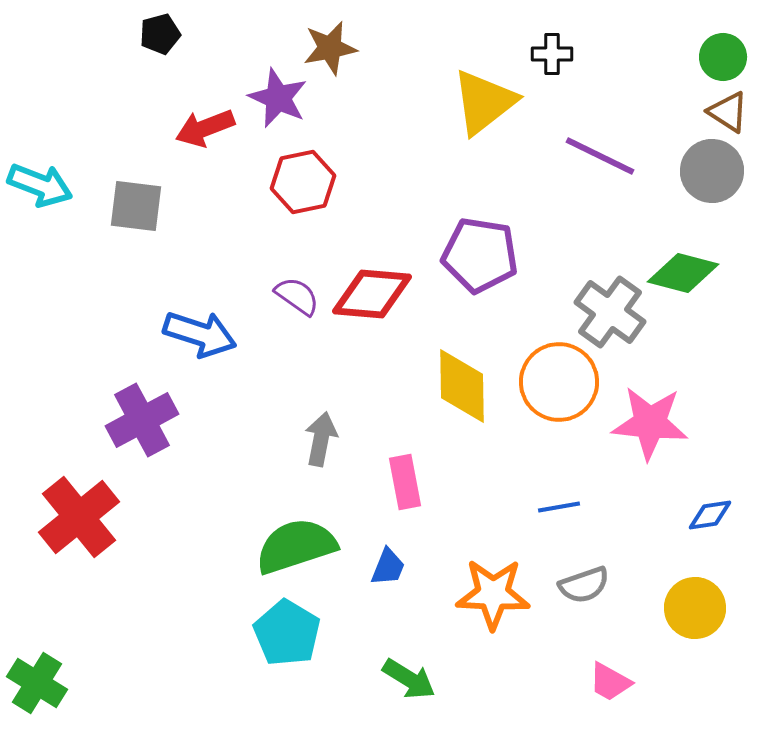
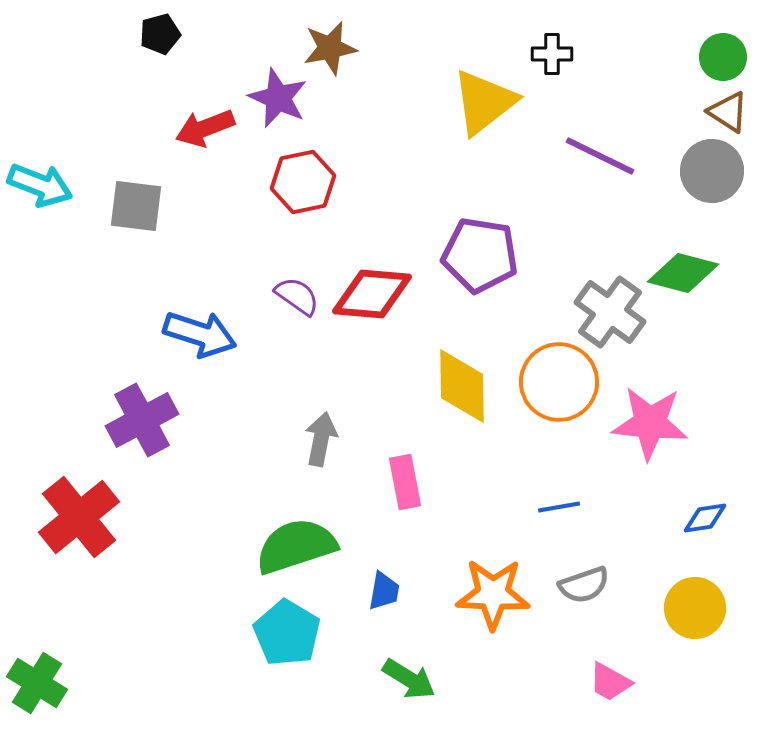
blue diamond: moved 5 px left, 3 px down
blue trapezoid: moved 4 px left, 24 px down; rotated 12 degrees counterclockwise
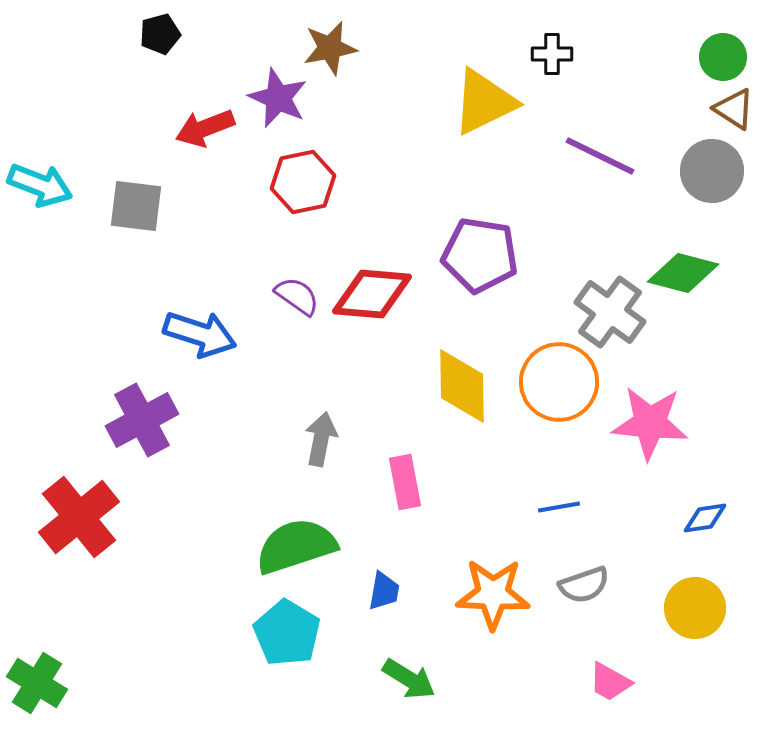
yellow triangle: rotated 12 degrees clockwise
brown triangle: moved 6 px right, 3 px up
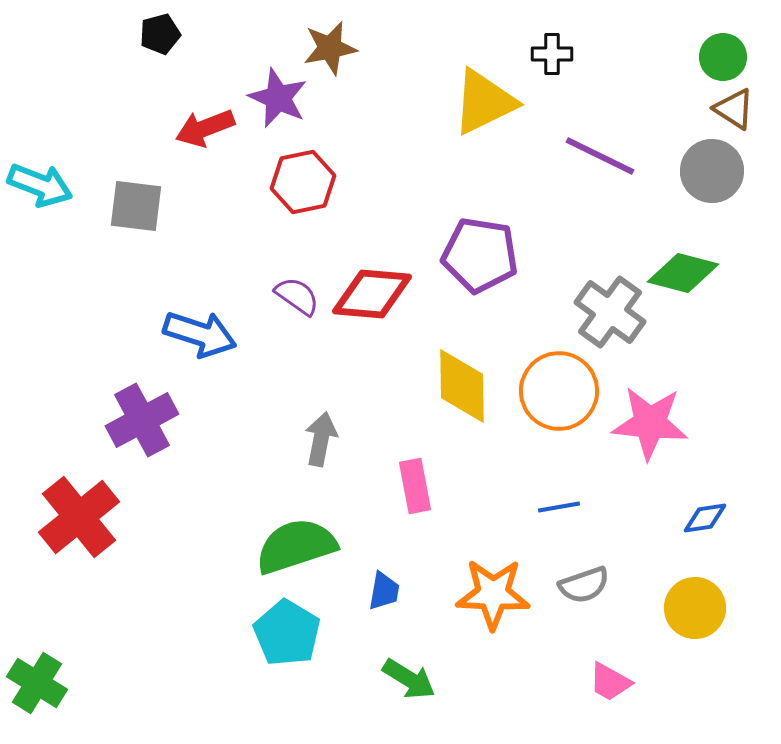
orange circle: moved 9 px down
pink rectangle: moved 10 px right, 4 px down
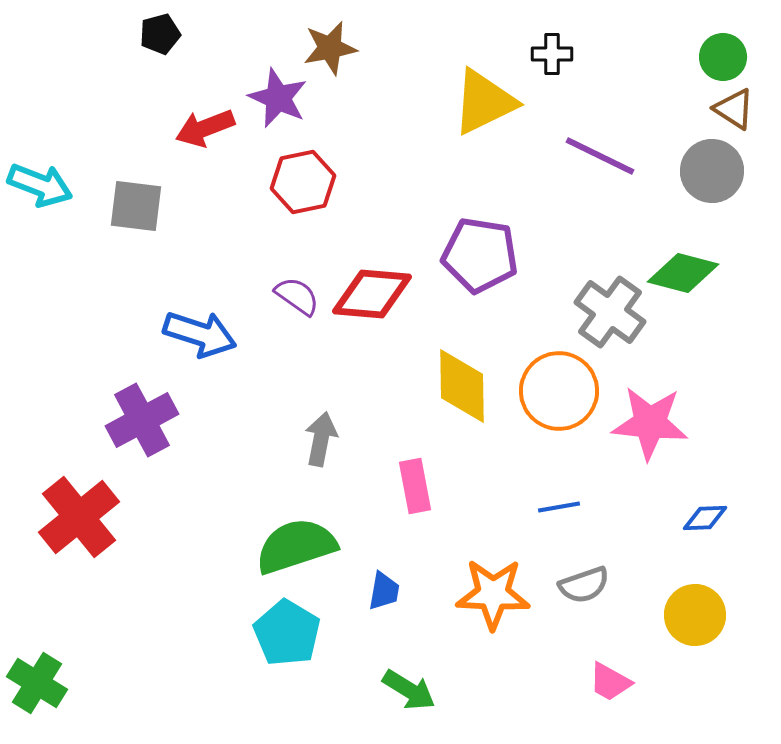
blue diamond: rotated 6 degrees clockwise
yellow circle: moved 7 px down
green arrow: moved 11 px down
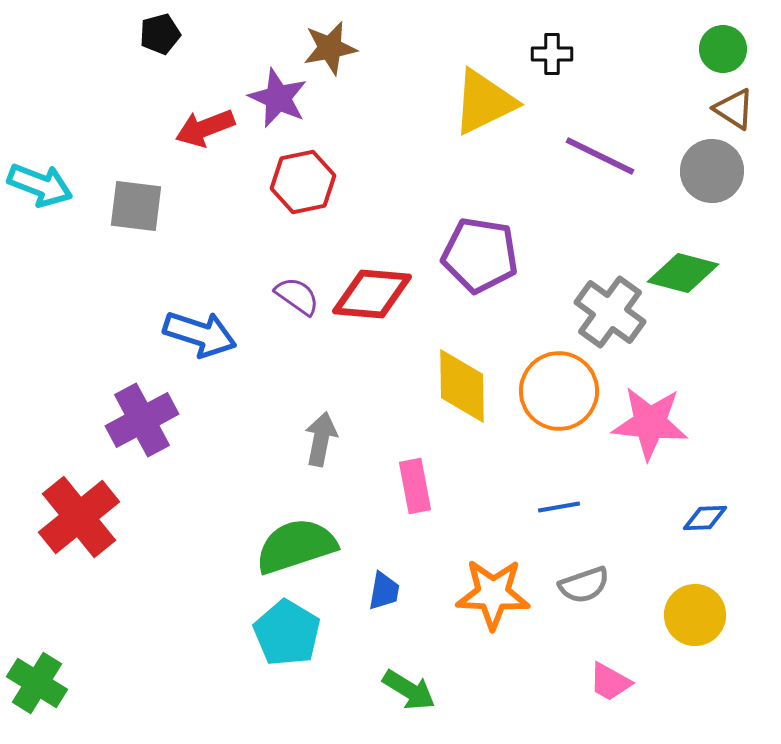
green circle: moved 8 px up
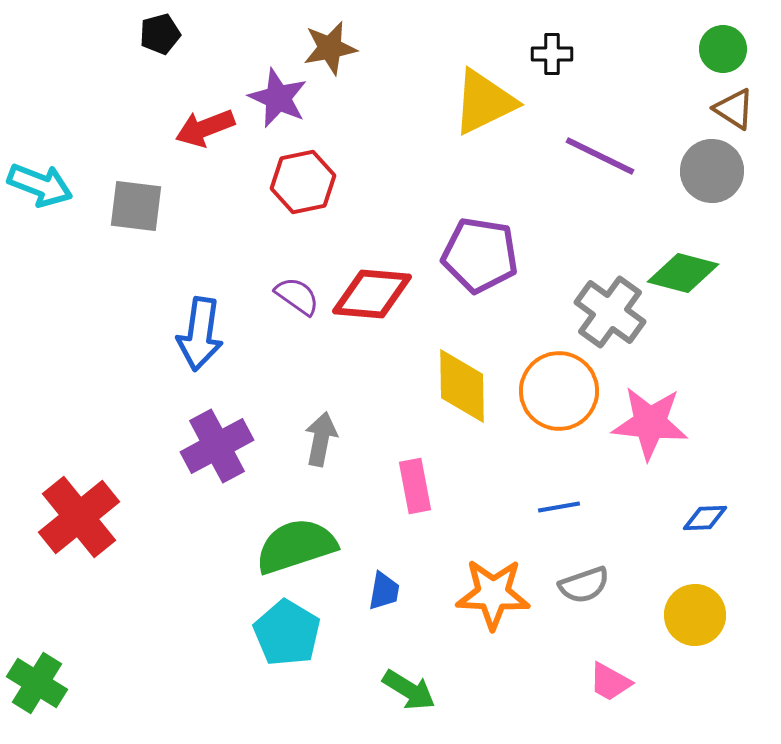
blue arrow: rotated 80 degrees clockwise
purple cross: moved 75 px right, 26 px down
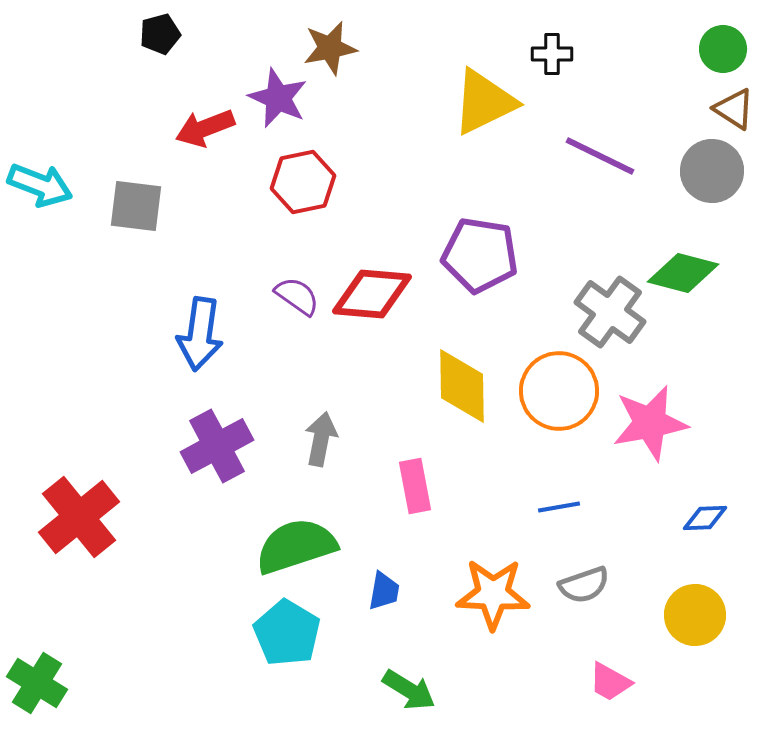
pink star: rotated 16 degrees counterclockwise
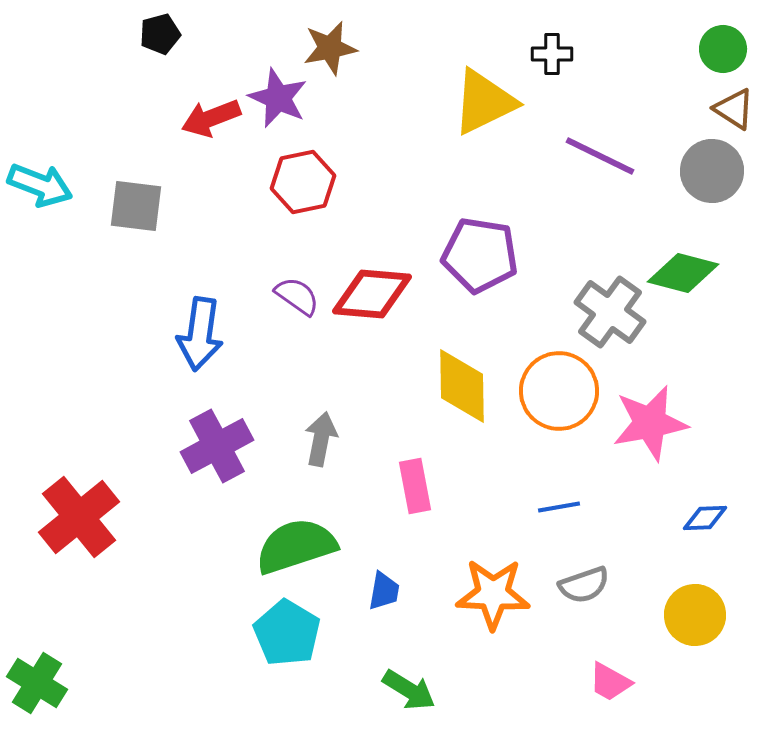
red arrow: moved 6 px right, 10 px up
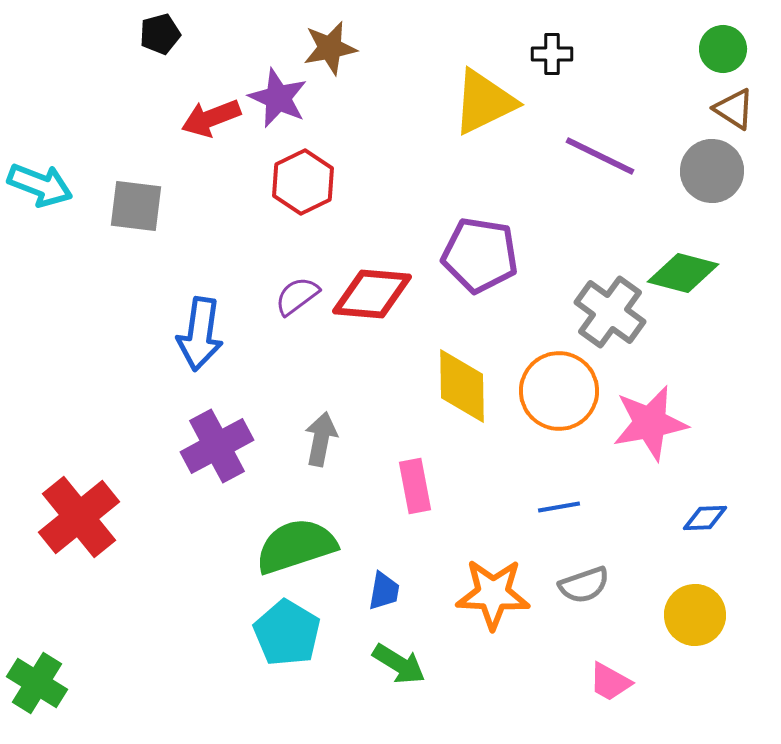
red hexagon: rotated 14 degrees counterclockwise
purple semicircle: rotated 72 degrees counterclockwise
green arrow: moved 10 px left, 26 px up
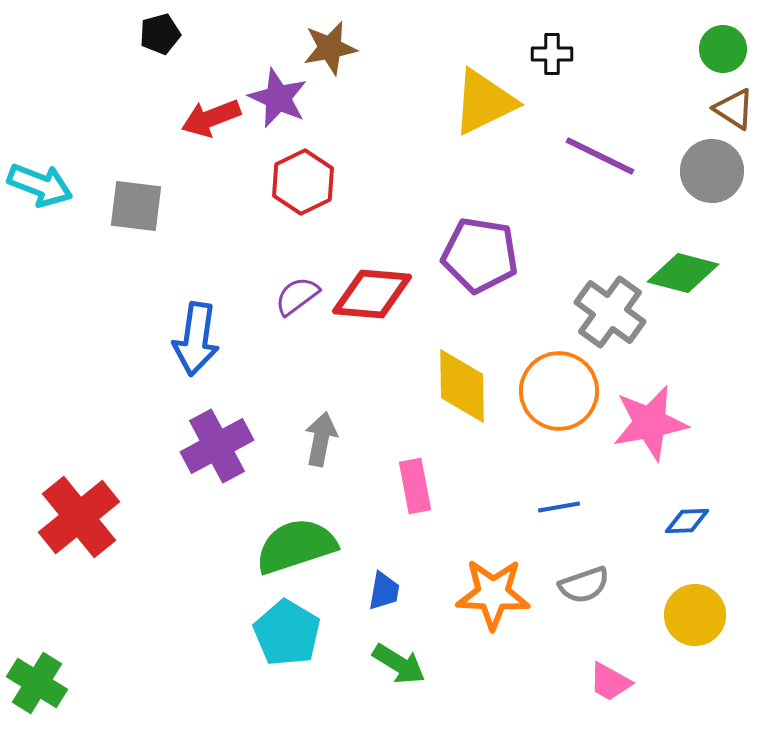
blue arrow: moved 4 px left, 5 px down
blue diamond: moved 18 px left, 3 px down
